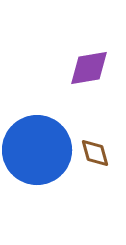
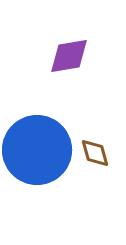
purple diamond: moved 20 px left, 12 px up
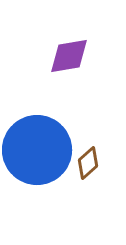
brown diamond: moved 7 px left, 10 px down; rotated 64 degrees clockwise
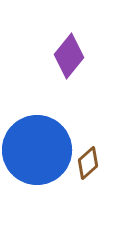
purple diamond: rotated 42 degrees counterclockwise
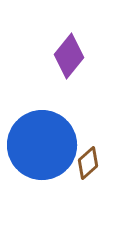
blue circle: moved 5 px right, 5 px up
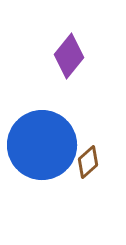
brown diamond: moved 1 px up
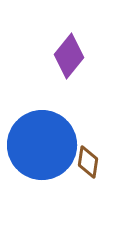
brown diamond: rotated 40 degrees counterclockwise
